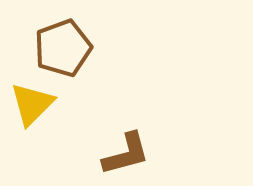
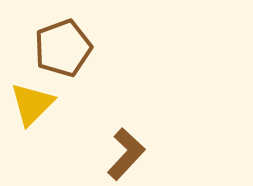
brown L-shape: rotated 32 degrees counterclockwise
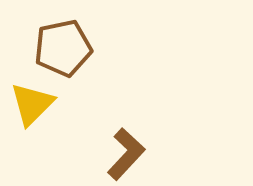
brown pentagon: rotated 8 degrees clockwise
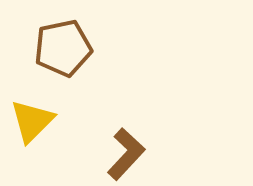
yellow triangle: moved 17 px down
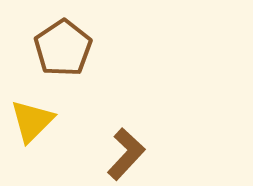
brown pentagon: rotated 22 degrees counterclockwise
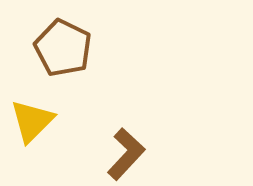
brown pentagon: rotated 12 degrees counterclockwise
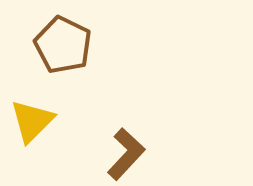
brown pentagon: moved 3 px up
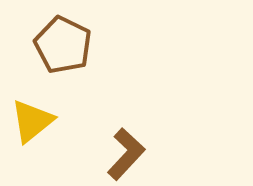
yellow triangle: rotated 6 degrees clockwise
